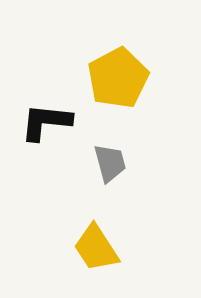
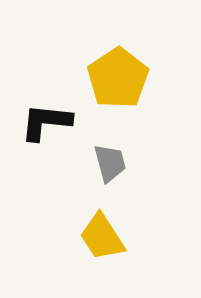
yellow pentagon: rotated 6 degrees counterclockwise
yellow trapezoid: moved 6 px right, 11 px up
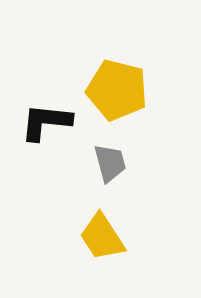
yellow pentagon: moved 1 px left, 12 px down; rotated 24 degrees counterclockwise
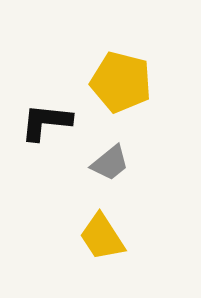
yellow pentagon: moved 4 px right, 8 px up
gray trapezoid: rotated 66 degrees clockwise
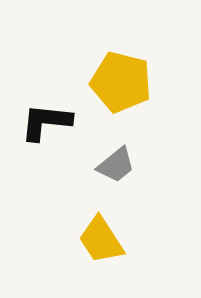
gray trapezoid: moved 6 px right, 2 px down
yellow trapezoid: moved 1 px left, 3 px down
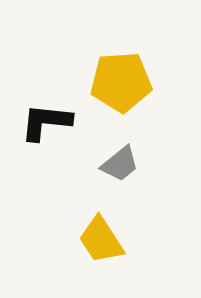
yellow pentagon: rotated 18 degrees counterclockwise
gray trapezoid: moved 4 px right, 1 px up
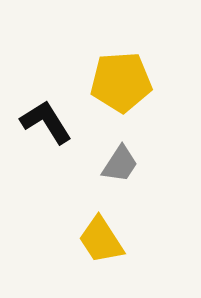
black L-shape: rotated 52 degrees clockwise
gray trapezoid: rotated 18 degrees counterclockwise
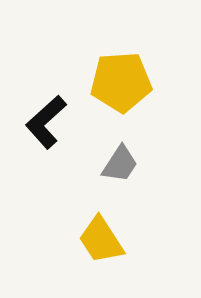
black L-shape: rotated 100 degrees counterclockwise
